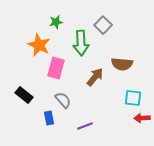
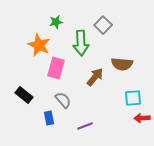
cyan square: rotated 12 degrees counterclockwise
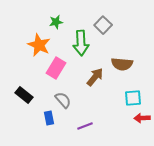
pink rectangle: rotated 15 degrees clockwise
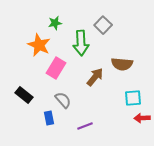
green star: moved 1 px left, 1 px down
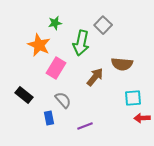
green arrow: rotated 15 degrees clockwise
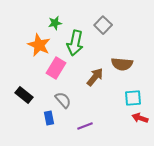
green arrow: moved 6 px left
red arrow: moved 2 px left; rotated 21 degrees clockwise
